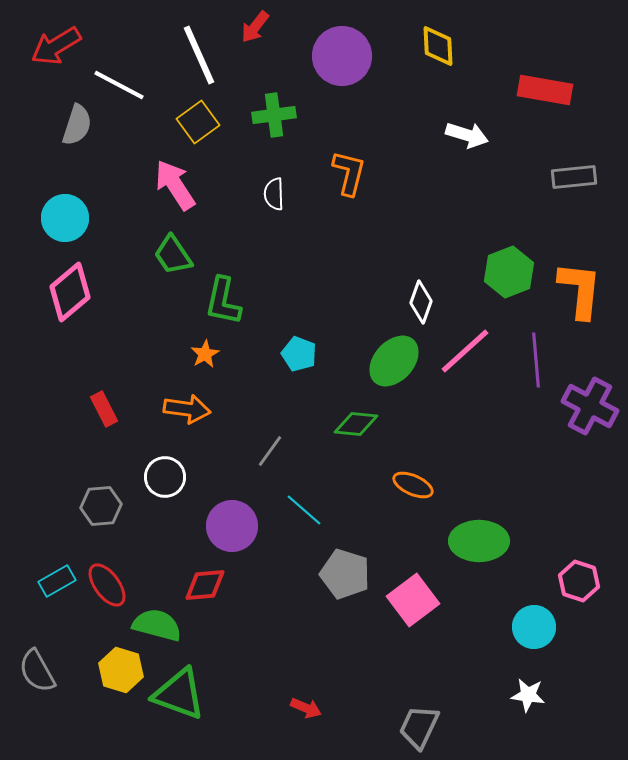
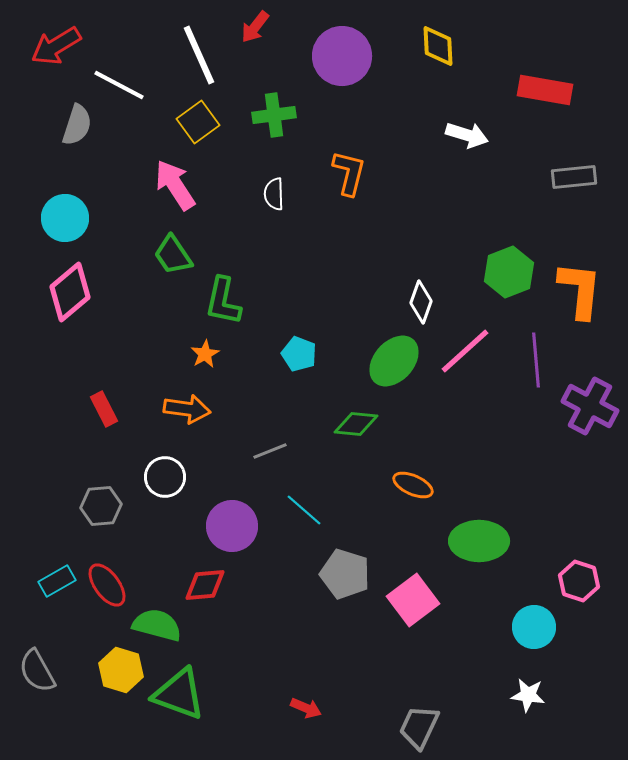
gray line at (270, 451): rotated 32 degrees clockwise
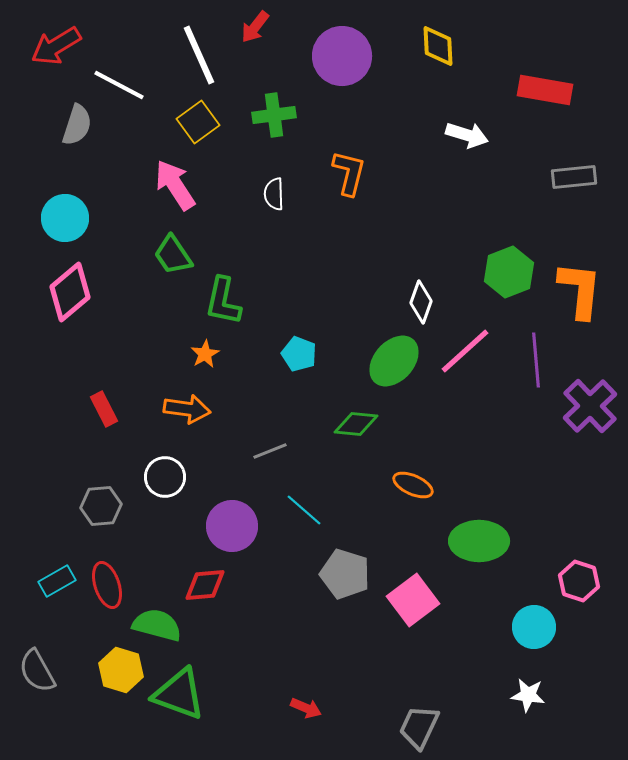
purple cross at (590, 406): rotated 18 degrees clockwise
red ellipse at (107, 585): rotated 18 degrees clockwise
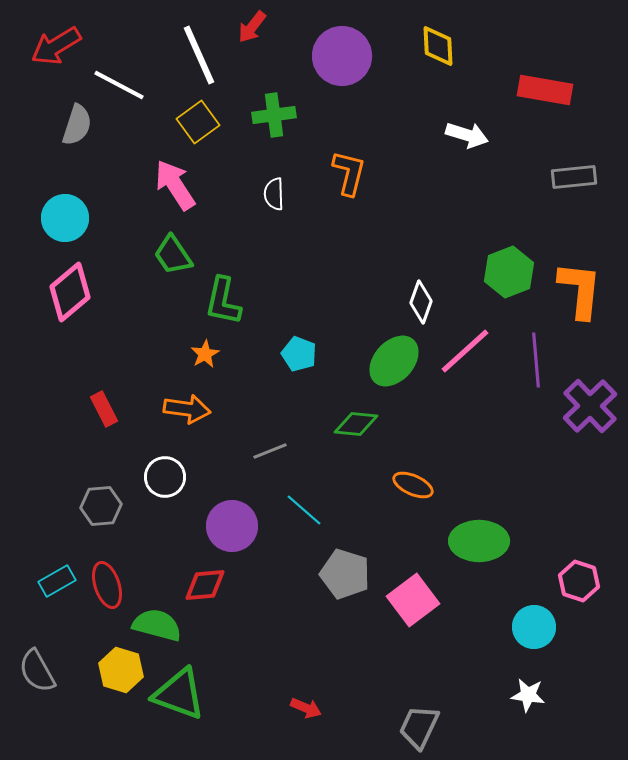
red arrow at (255, 27): moved 3 px left
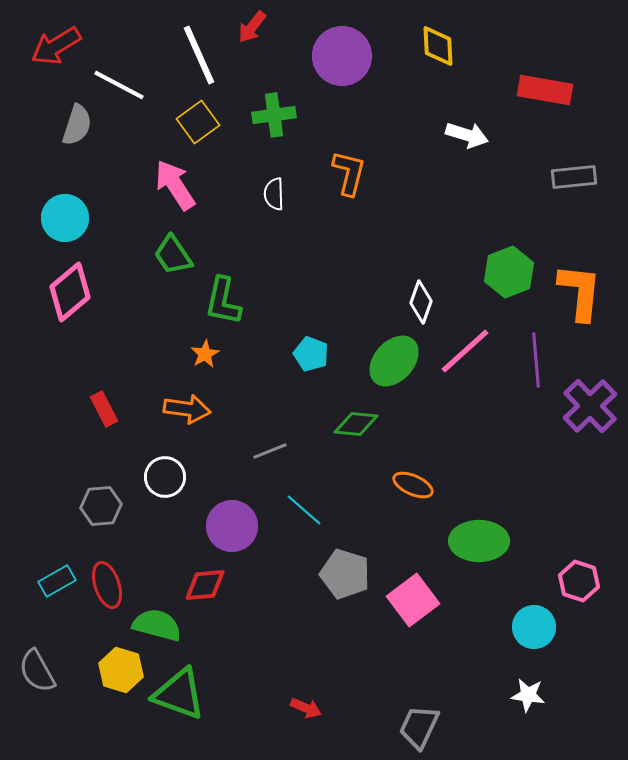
orange L-shape at (580, 290): moved 2 px down
cyan pentagon at (299, 354): moved 12 px right
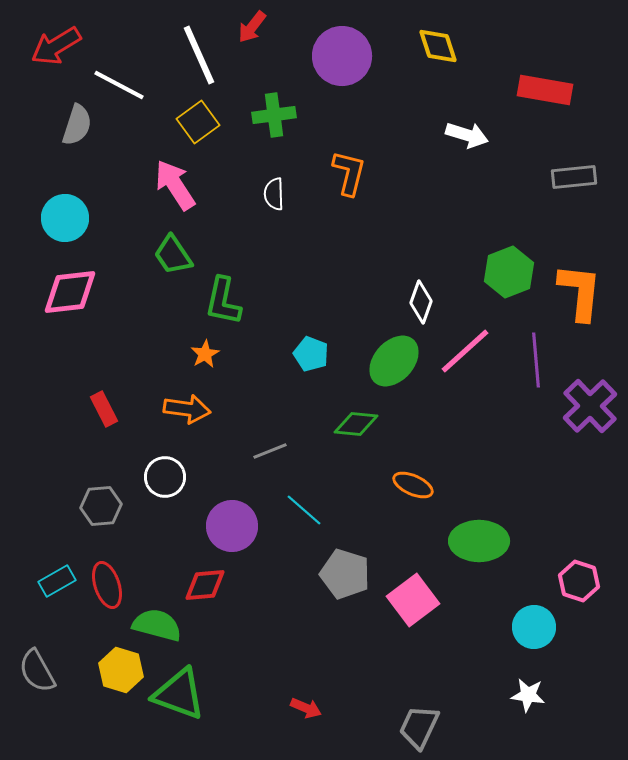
yellow diamond at (438, 46): rotated 15 degrees counterclockwise
pink diamond at (70, 292): rotated 34 degrees clockwise
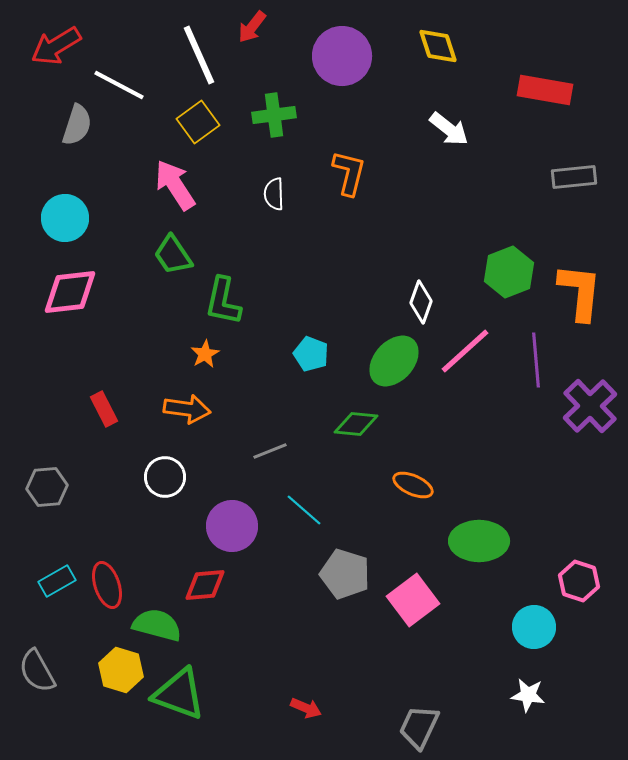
white arrow at (467, 135): moved 18 px left, 6 px up; rotated 21 degrees clockwise
gray hexagon at (101, 506): moved 54 px left, 19 px up
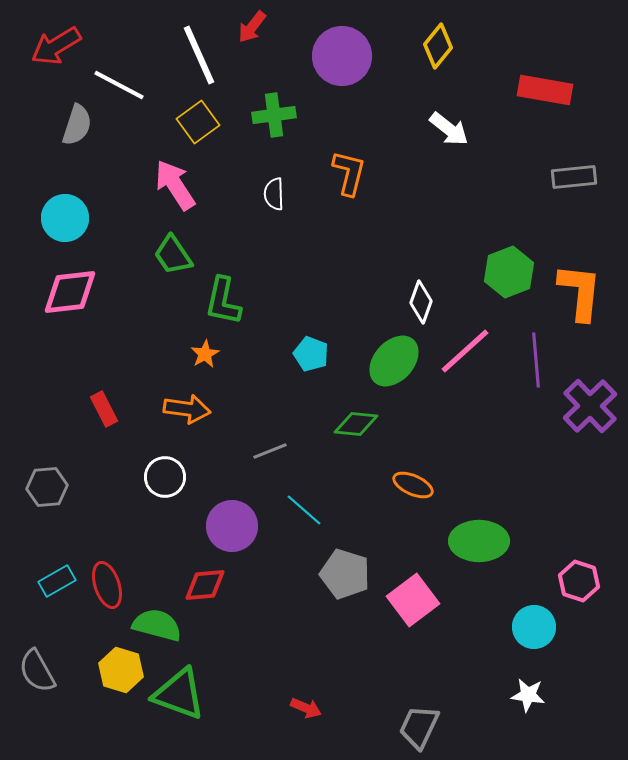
yellow diamond at (438, 46): rotated 57 degrees clockwise
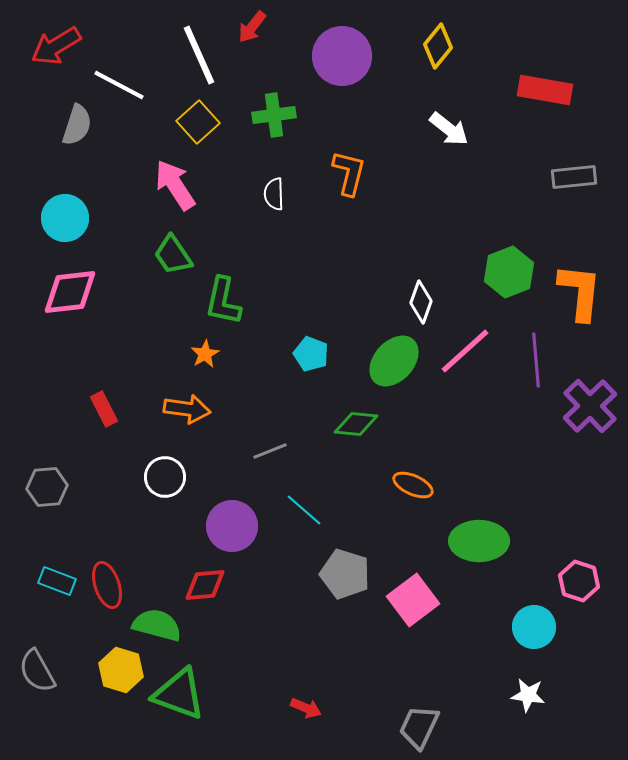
yellow square at (198, 122): rotated 6 degrees counterclockwise
cyan rectangle at (57, 581): rotated 51 degrees clockwise
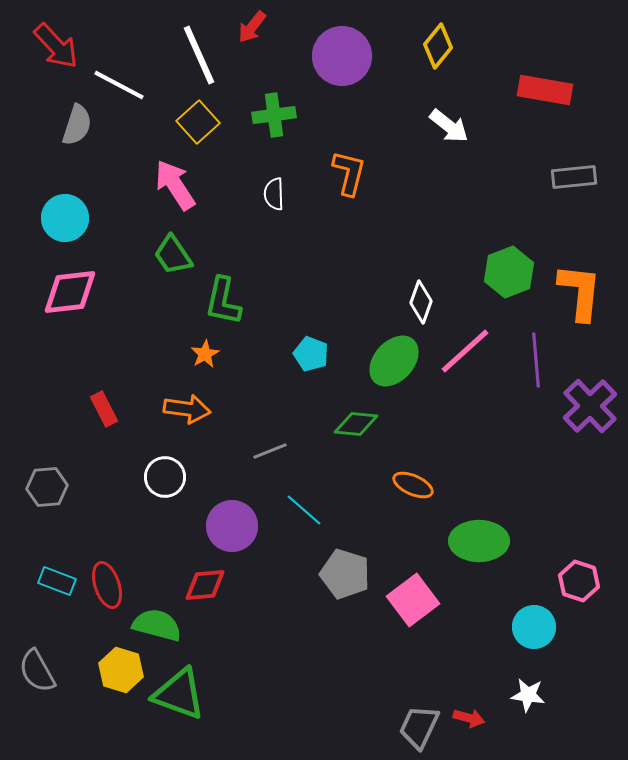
red arrow at (56, 46): rotated 102 degrees counterclockwise
white arrow at (449, 129): moved 3 px up
red arrow at (306, 708): moved 163 px right, 10 px down; rotated 8 degrees counterclockwise
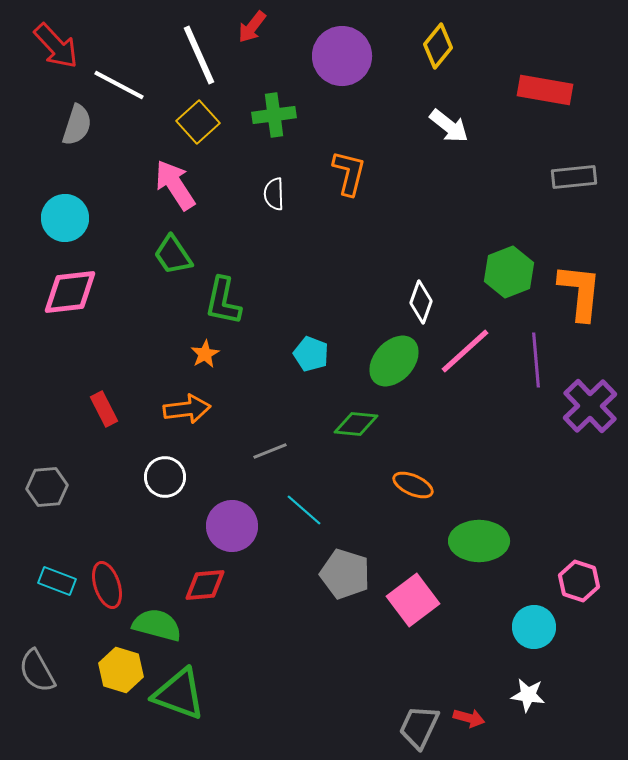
orange arrow at (187, 409): rotated 15 degrees counterclockwise
